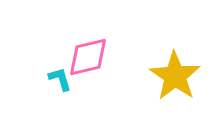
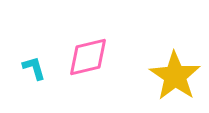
cyan L-shape: moved 26 px left, 11 px up
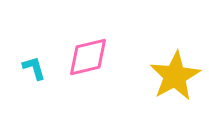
yellow star: rotated 9 degrees clockwise
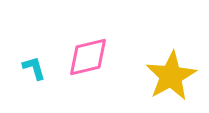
yellow star: moved 4 px left
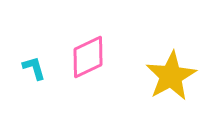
pink diamond: rotated 12 degrees counterclockwise
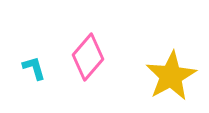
pink diamond: rotated 24 degrees counterclockwise
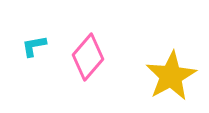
cyan L-shape: moved 22 px up; rotated 84 degrees counterclockwise
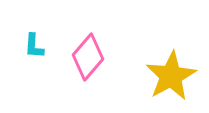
cyan L-shape: rotated 76 degrees counterclockwise
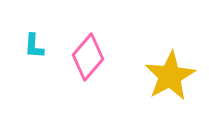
yellow star: moved 1 px left
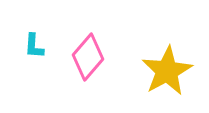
yellow star: moved 3 px left, 5 px up
